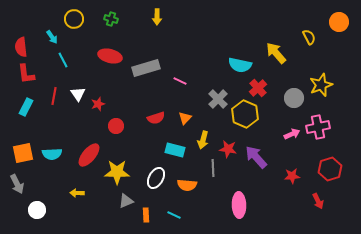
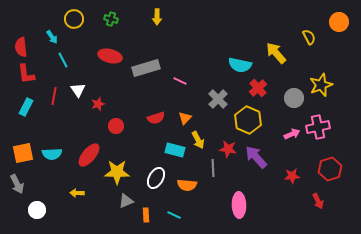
white triangle at (78, 94): moved 4 px up
yellow hexagon at (245, 114): moved 3 px right, 6 px down
yellow arrow at (203, 140): moved 5 px left; rotated 42 degrees counterclockwise
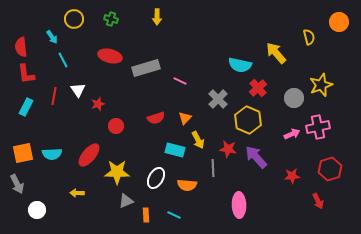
yellow semicircle at (309, 37): rotated 14 degrees clockwise
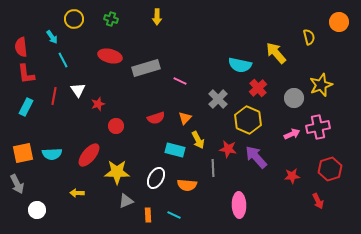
orange rectangle at (146, 215): moved 2 px right
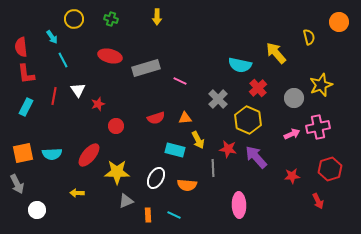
orange triangle at (185, 118): rotated 40 degrees clockwise
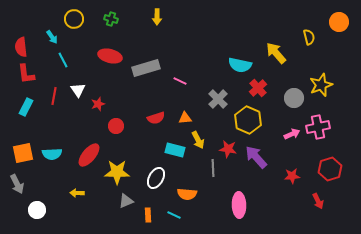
orange semicircle at (187, 185): moved 9 px down
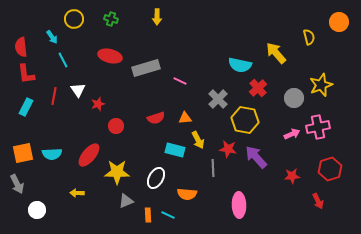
yellow hexagon at (248, 120): moved 3 px left; rotated 12 degrees counterclockwise
cyan line at (174, 215): moved 6 px left
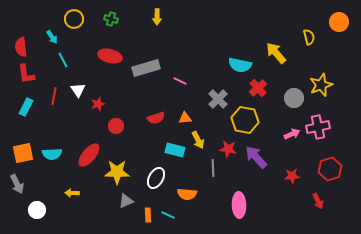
yellow arrow at (77, 193): moved 5 px left
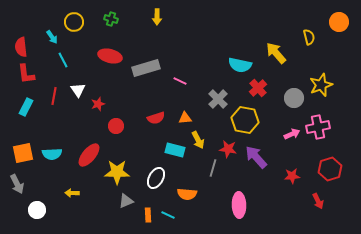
yellow circle at (74, 19): moved 3 px down
gray line at (213, 168): rotated 18 degrees clockwise
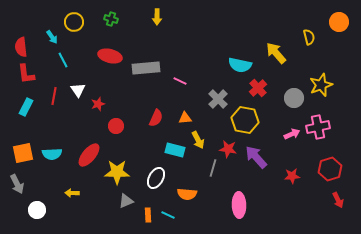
gray rectangle at (146, 68): rotated 12 degrees clockwise
red semicircle at (156, 118): rotated 48 degrees counterclockwise
red arrow at (318, 201): moved 20 px right, 1 px up
